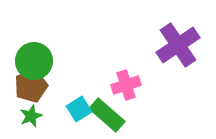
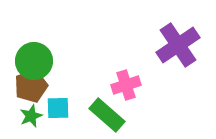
cyan square: moved 21 px left, 1 px up; rotated 30 degrees clockwise
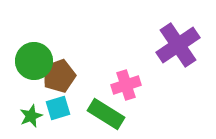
brown pentagon: moved 28 px right, 10 px up
cyan square: rotated 15 degrees counterclockwise
green rectangle: moved 1 px left, 1 px up; rotated 9 degrees counterclockwise
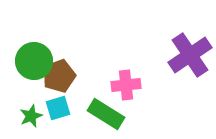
purple cross: moved 12 px right, 10 px down
pink cross: rotated 12 degrees clockwise
